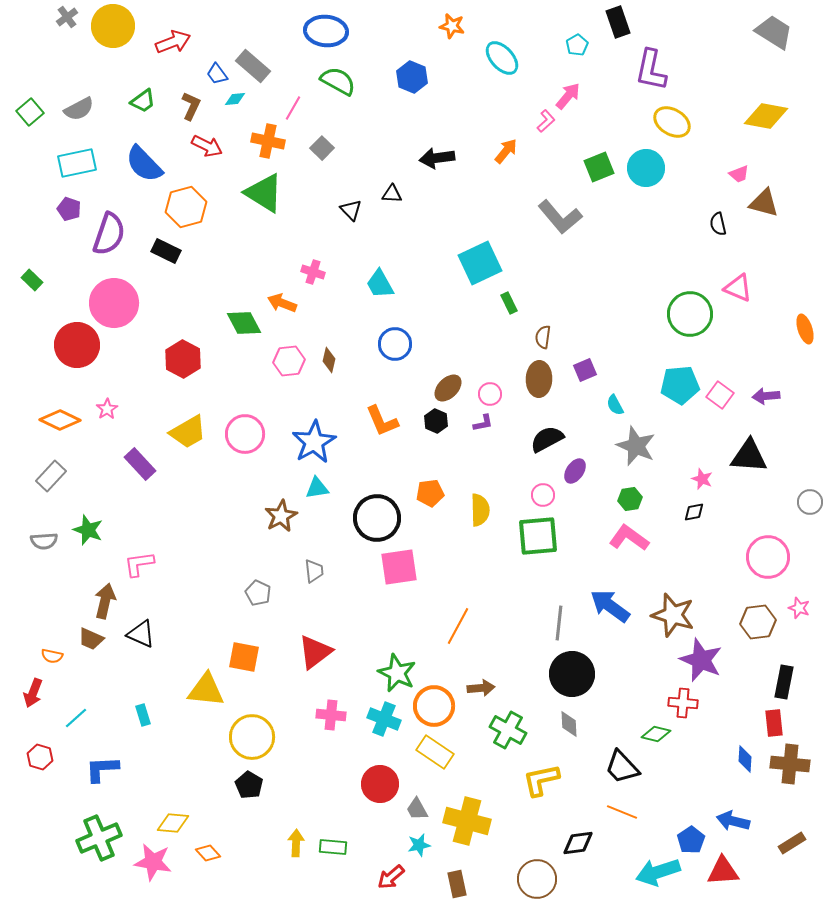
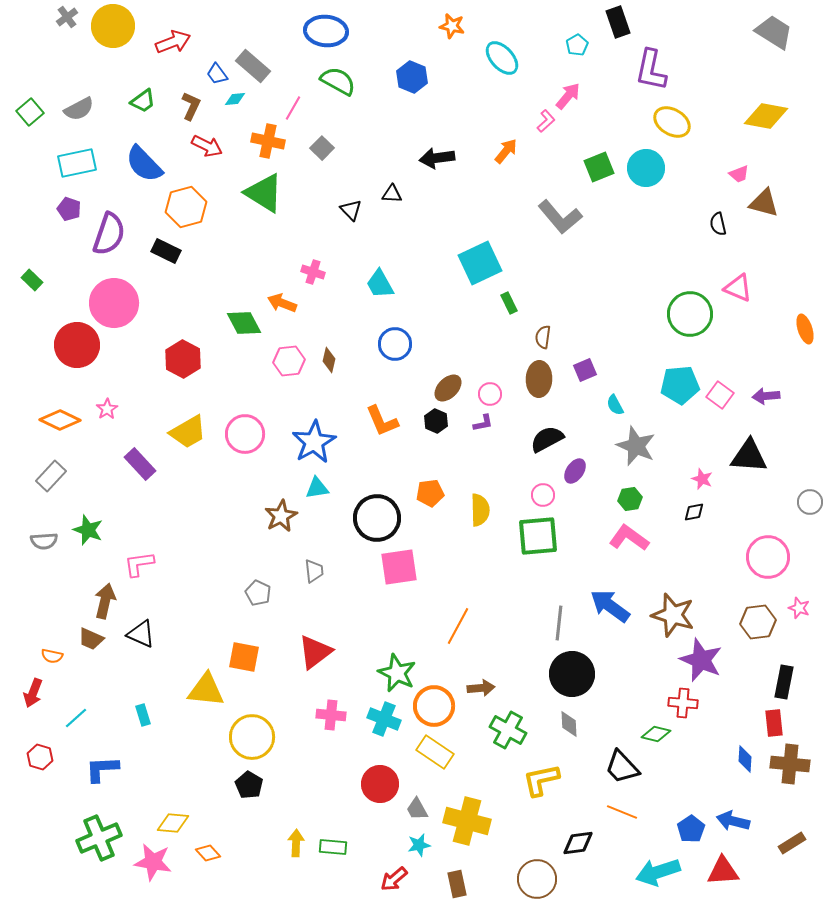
blue pentagon at (691, 840): moved 11 px up
red arrow at (391, 877): moved 3 px right, 2 px down
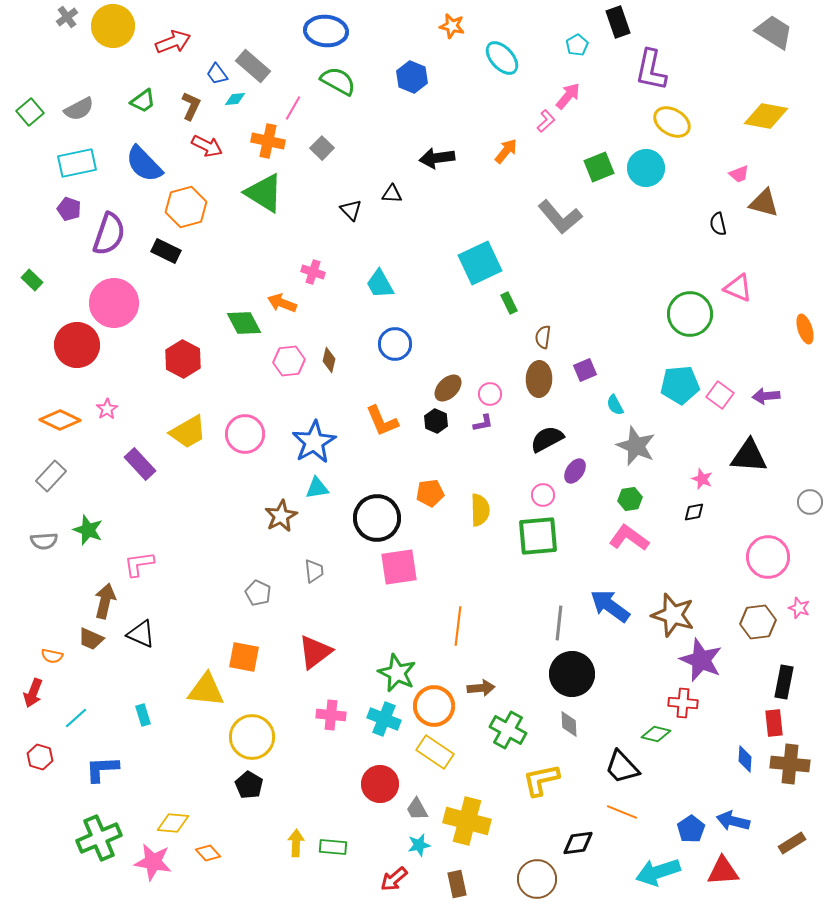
orange line at (458, 626): rotated 21 degrees counterclockwise
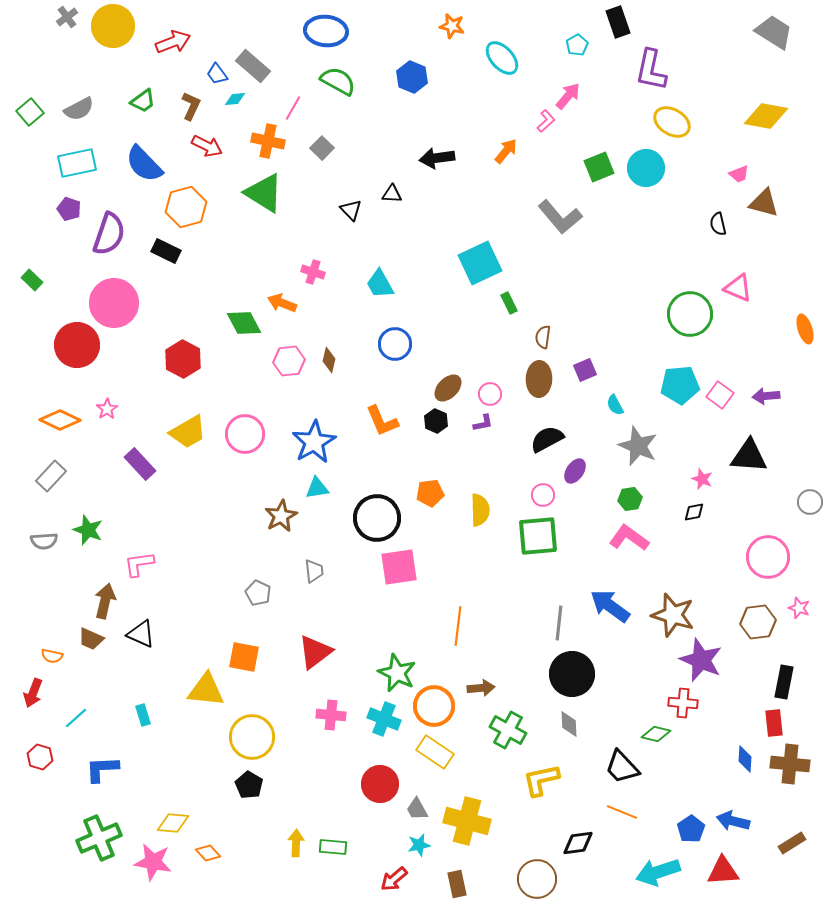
gray star at (636, 446): moved 2 px right
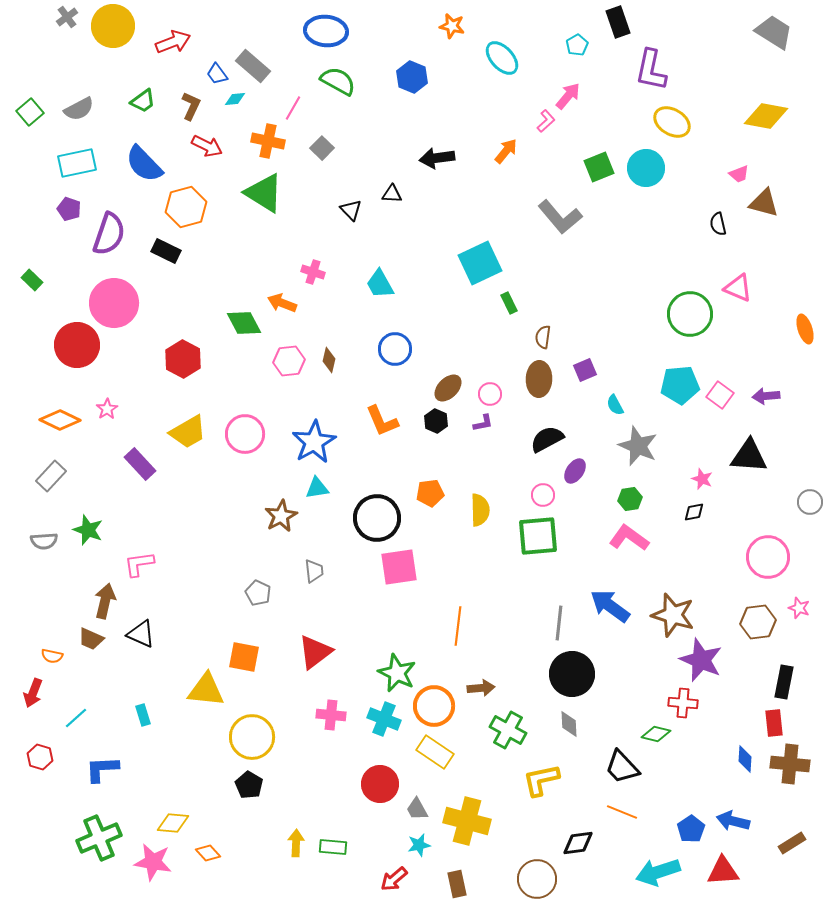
blue circle at (395, 344): moved 5 px down
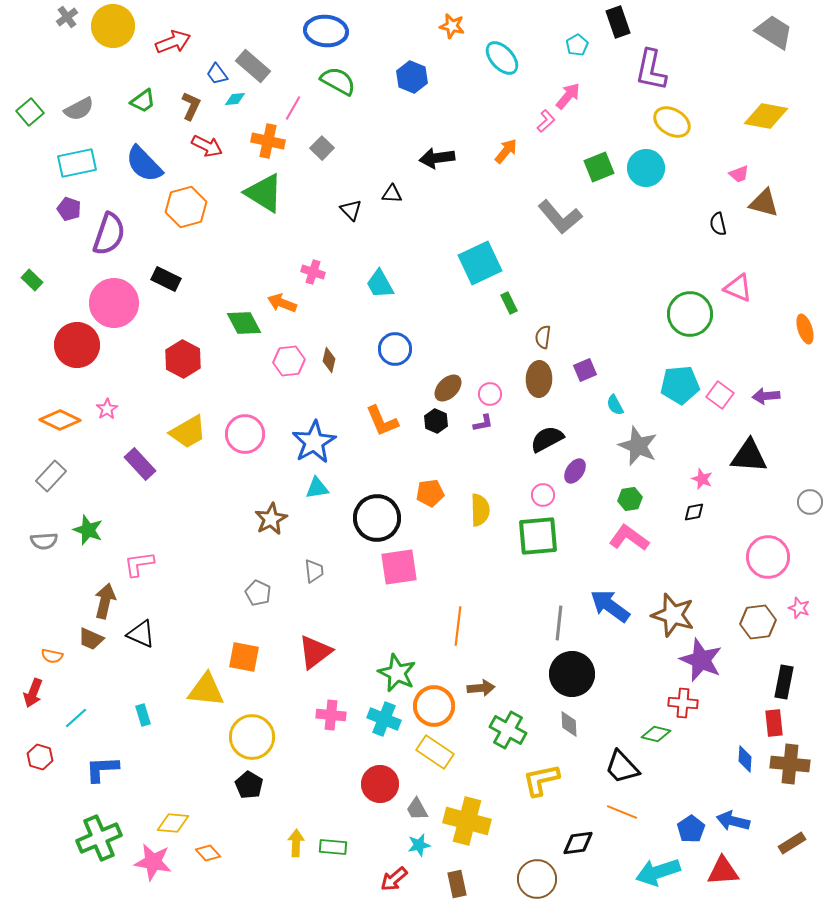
black rectangle at (166, 251): moved 28 px down
brown star at (281, 516): moved 10 px left, 3 px down
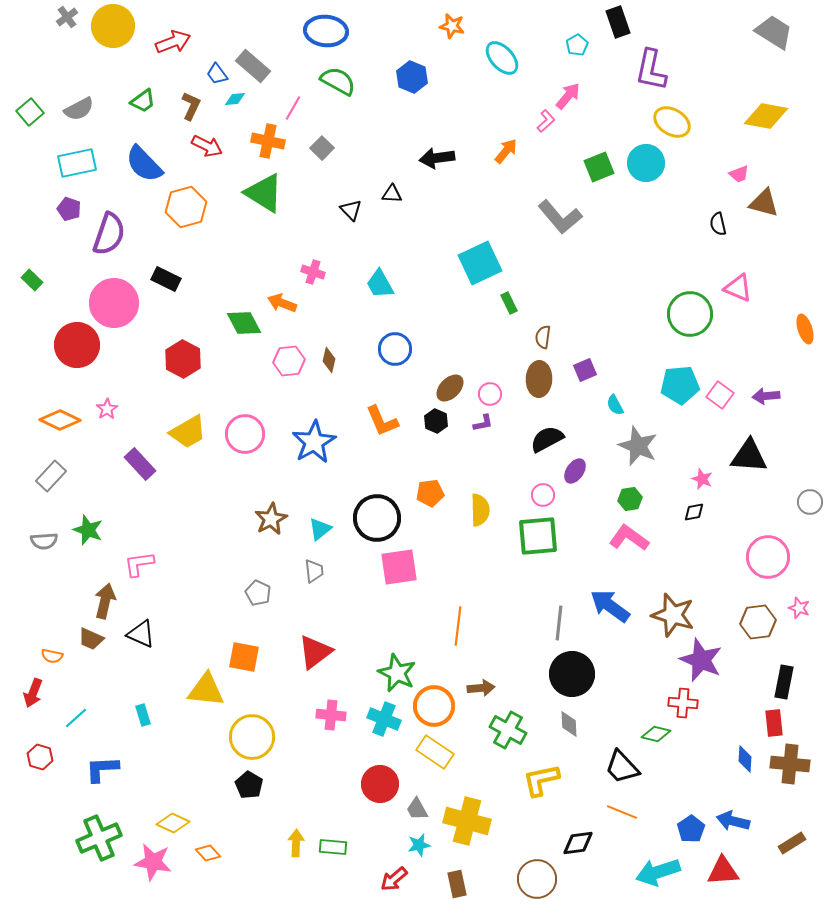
cyan circle at (646, 168): moved 5 px up
brown ellipse at (448, 388): moved 2 px right
cyan triangle at (317, 488): moved 3 px right, 41 px down; rotated 30 degrees counterclockwise
yellow diamond at (173, 823): rotated 20 degrees clockwise
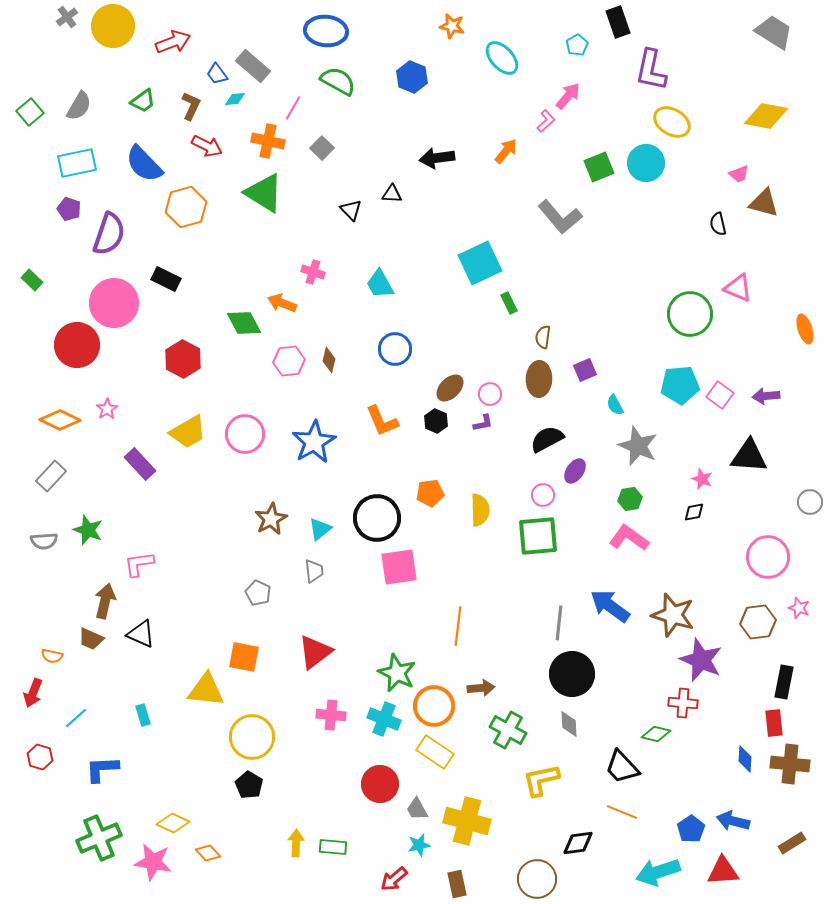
gray semicircle at (79, 109): moved 3 px up; rotated 32 degrees counterclockwise
